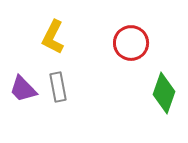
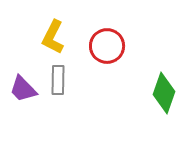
red circle: moved 24 px left, 3 px down
gray rectangle: moved 7 px up; rotated 12 degrees clockwise
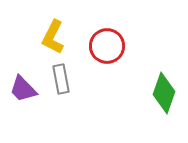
gray rectangle: moved 3 px right, 1 px up; rotated 12 degrees counterclockwise
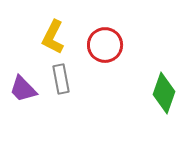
red circle: moved 2 px left, 1 px up
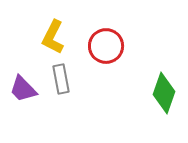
red circle: moved 1 px right, 1 px down
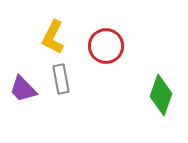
green diamond: moved 3 px left, 2 px down
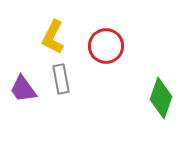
purple trapezoid: rotated 8 degrees clockwise
green diamond: moved 3 px down
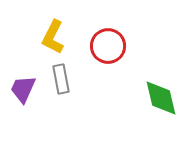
red circle: moved 2 px right
purple trapezoid: rotated 60 degrees clockwise
green diamond: rotated 33 degrees counterclockwise
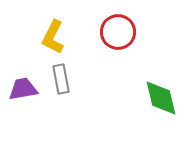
red circle: moved 10 px right, 14 px up
purple trapezoid: rotated 56 degrees clockwise
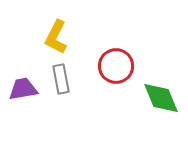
red circle: moved 2 px left, 34 px down
yellow L-shape: moved 3 px right
green diamond: rotated 9 degrees counterclockwise
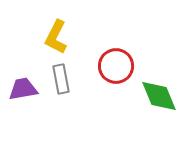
green diamond: moved 2 px left, 2 px up
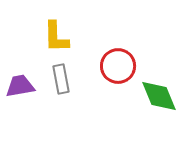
yellow L-shape: rotated 28 degrees counterclockwise
red circle: moved 2 px right
purple trapezoid: moved 3 px left, 3 px up
